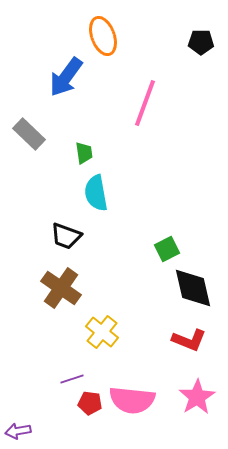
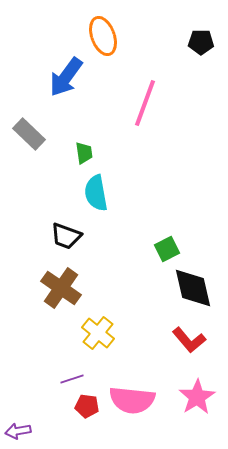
yellow cross: moved 4 px left, 1 px down
red L-shape: rotated 28 degrees clockwise
red pentagon: moved 3 px left, 3 px down
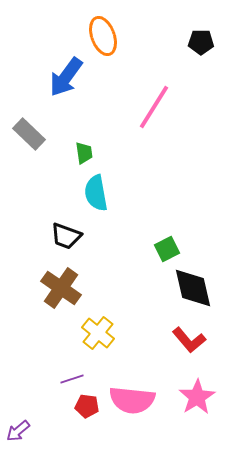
pink line: moved 9 px right, 4 px down; rotated 12 degrees clockwise
purple arrow: rotated 30 degrees counterclockwise
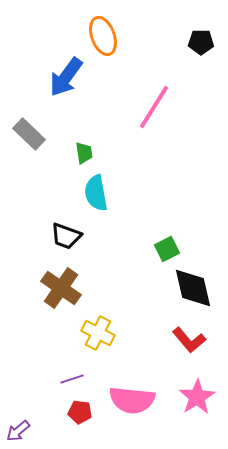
yellow cross: rotated 12 degrees counterclockwise
red pentagon: moved 7 px left, 6 px down
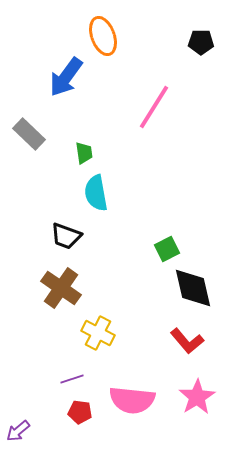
red L-shape: moved 2 px left, 1 px down
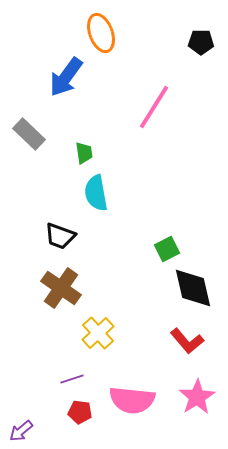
orange ellipse: moved 2 px left, 3 px up
black trapezoid: moved 6 px left
yellow cross: rotated 20 degrees clockwise
purple arrow: moved 3 px right
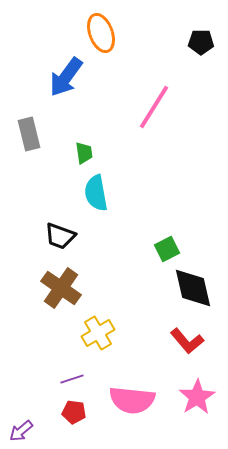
gray rectangle: rotated 32 degrees clockwise
yellow cross: rotated 12 degrees clockwise
red pentagon: moved 6 px left
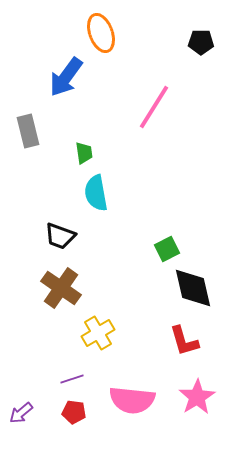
gray rectangle: moved 1 px left, 3 px up
red L-shape: moved 3 px left; rotated 24 degrees clockwise
purple arrow: moved 18 px up
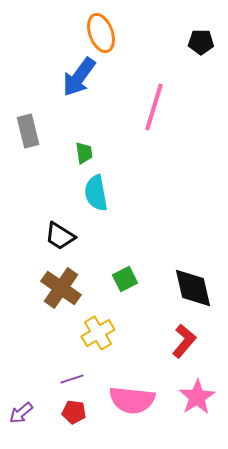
blue arrow: moved 13 px right
pink line: rotated 15 degrees counterclockwise
black trapezoid: rotated 12 degrees clockwise
green square: moved 42 px left, 30 px down
red L-shape: rotated 124 degrees counterclockwise
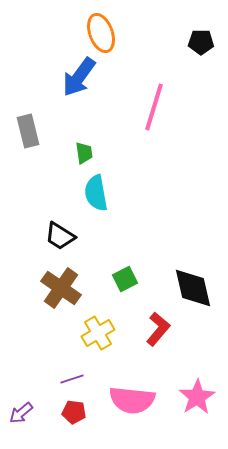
red L-shape: moved 26 px left, 12 px up
